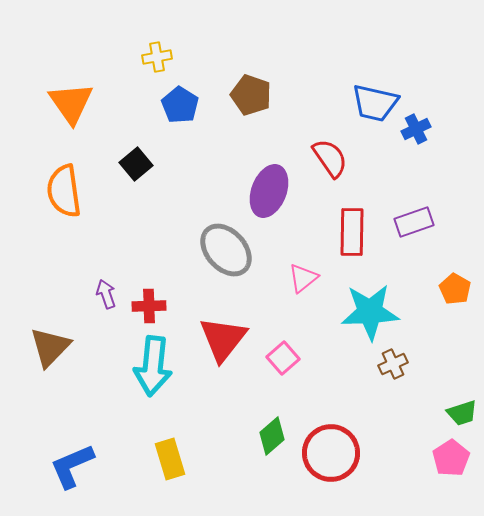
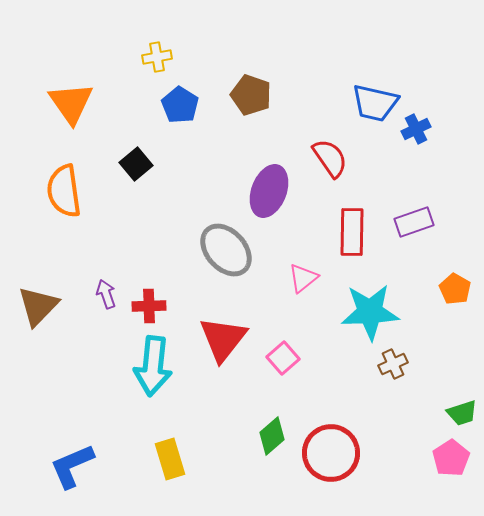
brown triangle: moved 12 px left, 41 px up
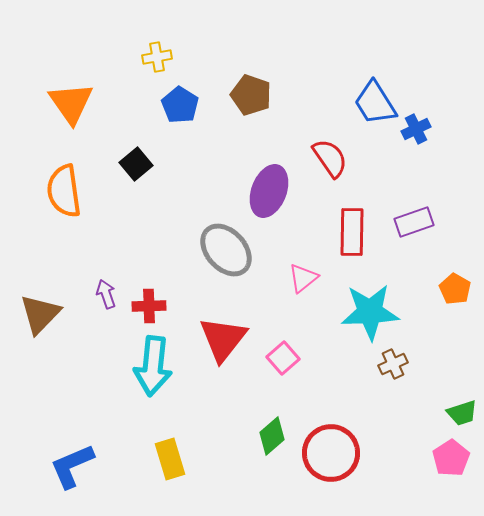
blue trapezoid: rotated 45 degrees clockwise
brown triangle: moved 2 px right, 8 px down
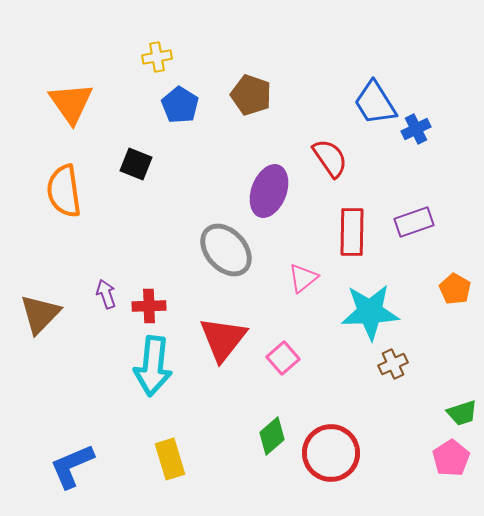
black square: rotated 28 degrees counterclockwise
